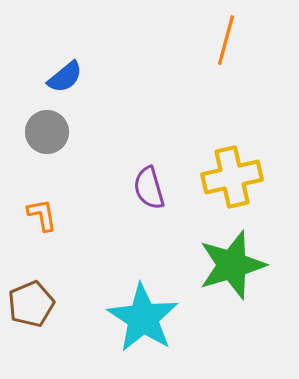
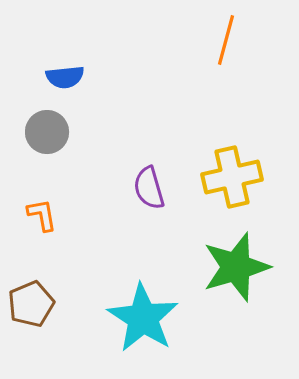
blue semicircle: rotated 33 degrees clockwise
green star: moved 4 px right, 2 px down
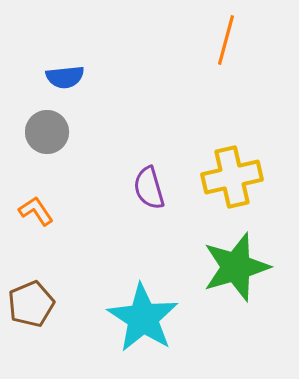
orange L-shape: moved 6 px left, 4 px up; rotated 24 degrees counterclockwise
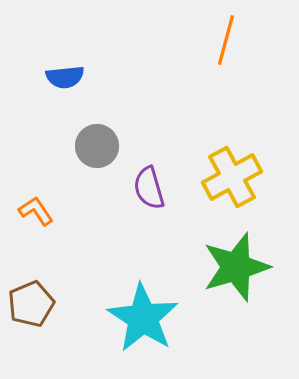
gray circle: moved 50 px right, 14 px down
yellow cross: rotated 16 degrees counterclockwise
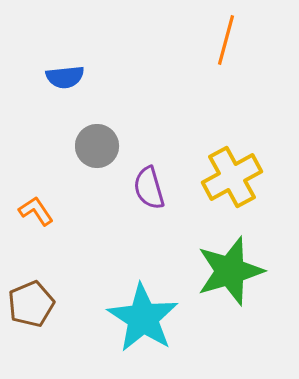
green star: moved 6 px left, 4 px down
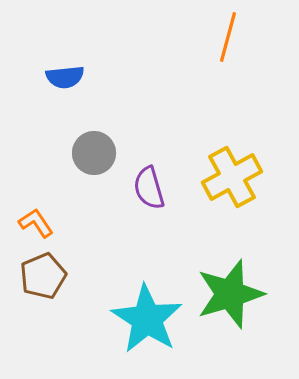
orange line: moved 2 px right, 3 px up
gray circle: moved 3 px left, 7 px down
orange L-shape: moved 12 px down
green star: moved 23 px down
brown pentagon: moved 12 px right, 28 px up
cyan star: moved 4 px right, 1 px down
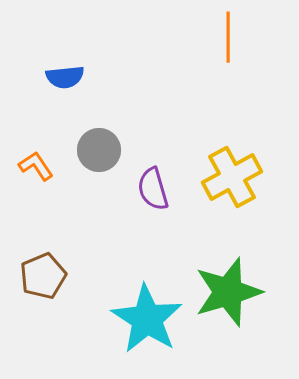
orange line: rotated 15 degrees counterclockwise
gray circle: moved 5 px right, 3 px up
purple semicircle: moved 4 px right, 1 px down
orange L-shape: moved 57 px up
green star: moved 2 px left, 2 px up
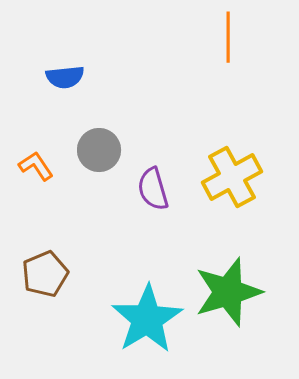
brown pentagon: moved 2 px right, 2 px up
cyan star: rotated 8 degrees clockwise
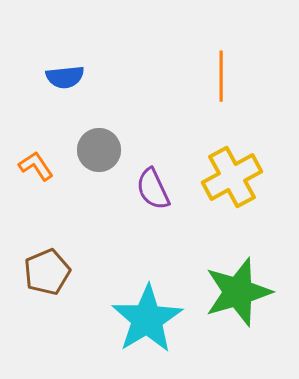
orange line: moved 7 px left, 39 px down
purple semicircle: rotated 9 degrees counterclockwise
brown pentagon: moved 2 px right, 2 px up
green star: moved 10 px right
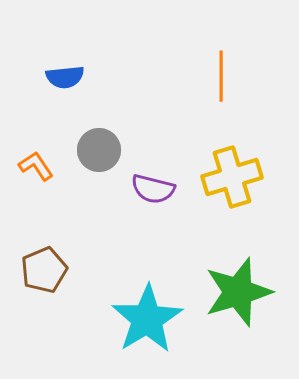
yellow cross: rotated 12 degrees clockwise
purple semicircle: rotated 51 degrees counterclockwise
brown pentagon: moved 3 px left, 2 px up
